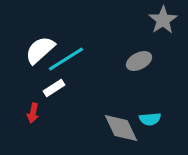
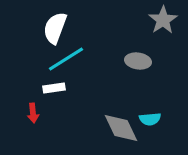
white semicircle: moved 15 px right, 22 px up; rotated 28 degrees counterclockwise
gray ellipse: moved 1 px left; rotated 35 degrees clockwise
white rectangle: rotated 25 degrees clockwise
red arrow: rotated 18 degrees counterclockwise
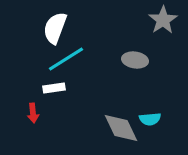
gray ellipse: moved 3 px left, 1 px up
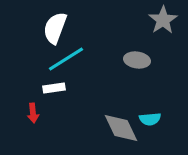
gray ellipse: moved 2 px right
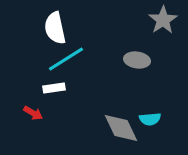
white semicircle: rotated 32 degrees counterclockwise
red arrow: rotated 54 degrees counterclockwise
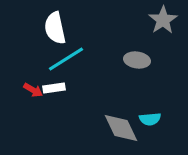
red arrow: moved 23 px up
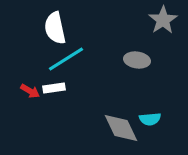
red arrow: moved 3 px left, 1 px down
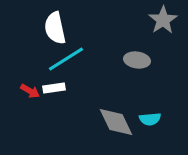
gray diamond: moved 5 px left, 6 px up
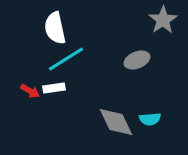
gray ellipse: rotated 30 degrees counterclockwise
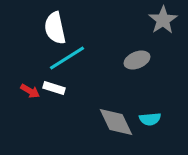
cyan line: moved 1 px right, 1 px up
white rectangle: rotated 25 degrees clockwise
